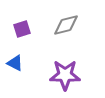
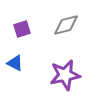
purple star: rotated 12 degrees counterclockwise
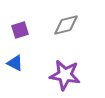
purple square: moved 2 px left, 1 px down
purple star: rotated 20 degrees clockwise
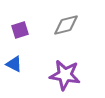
blue triangle: moved 1 px left, 1 px down
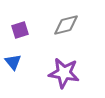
blue triangle: moved 1 px left, 2 px up; rotated 24 degrees clockwise
purple star: moved 1 px left, 2 px up
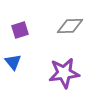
gray diamond: moved 4 px right, 1 px down; rotated 12 degrees clockwise
purple star: rotated 16 degrees counterclockwise
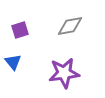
gray diamond: rotated 8 degrees counterclockwise
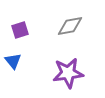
blue triangle: moved 1 px up
purple star: moved 4 px right
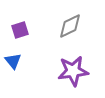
gray diamond: rotated 16 degrees counterclockwise
purple star: moved 5 px right, 2 px up
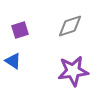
gray diamond: rotated 8 degrees clockwise
blue triangle: rotated 18 degrees counterclockwise
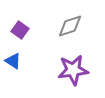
purple square: rotated 36 degrees counterclockwise
purple star: moved 1 px up
